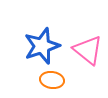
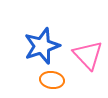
pink triangle: moved 5 px down; rotated 8 degrees clockwise
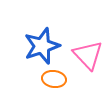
orange ellipse: moved 2 px right, 1 px up
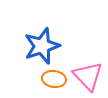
pink triangle: moved 21 px down
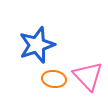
blue star: moved 5 px left, 1 px up
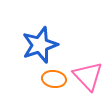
blue star: moved 3 px right
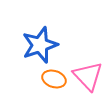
orange ellipse: rotated 10 degrees clockwise
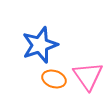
pink triangle: rotated 8 degrees clockwise
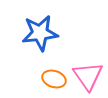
blue star: moved 12 px up; rotated 12 degrees clockwise
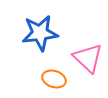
pink triangle: moved 18 px up; rotated 12 degrees counterclockwise
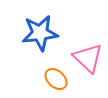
orange ellipse: moved 2 px right; rotated 25 degrees clockwise
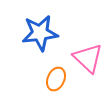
orange ellipse: rotated 70 degrees clockwise
